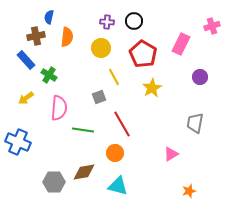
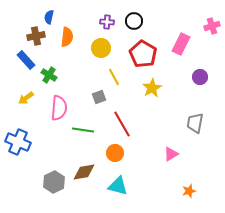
gray hexagon: rotated 25 degrees counterclockwise
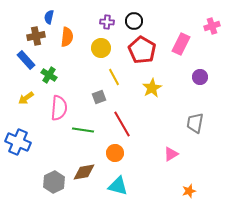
red pentagon: moved 1 px left, 4 px up
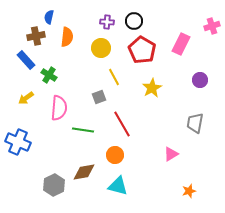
purple circle: moved 3 px down
orange circle: moved 2 px down
gray hexagon: moved 3 px down
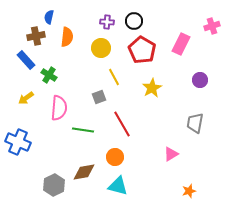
orange circle: moved 2 px down
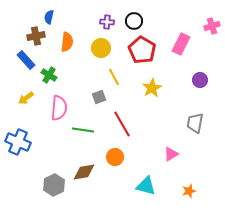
orange semicircle: moved 5 px down
cyan triangle: moved 28 px right
